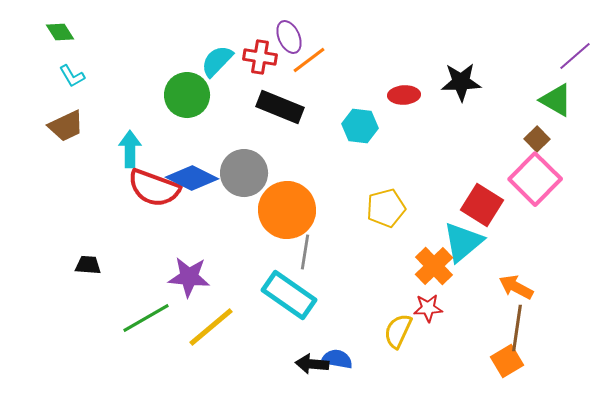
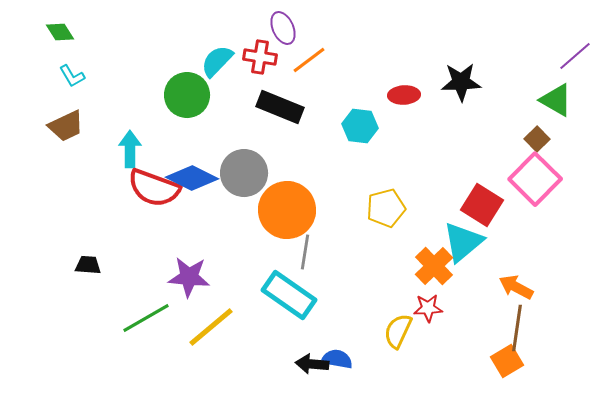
purple ellipse: moved 6 px left, 9 px up
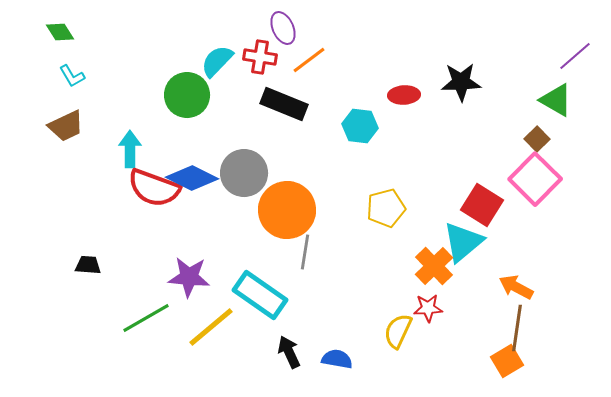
black rectangle: moved 4 px right, 3 px up
cyan rectangle: moved 29 px left
black arrow: moved 23 px left, 12 px up; rotated 60 degrees clockwise
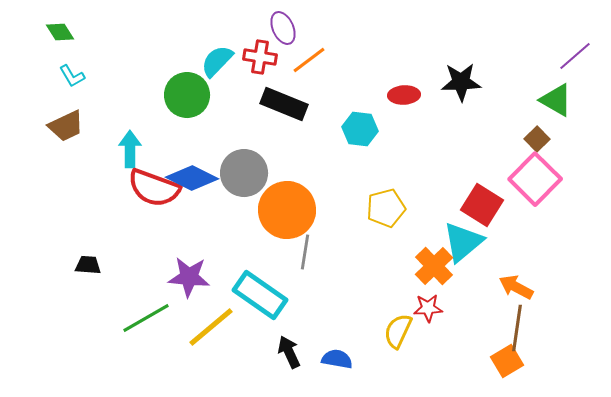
cyan hexagon: moved 3 px down
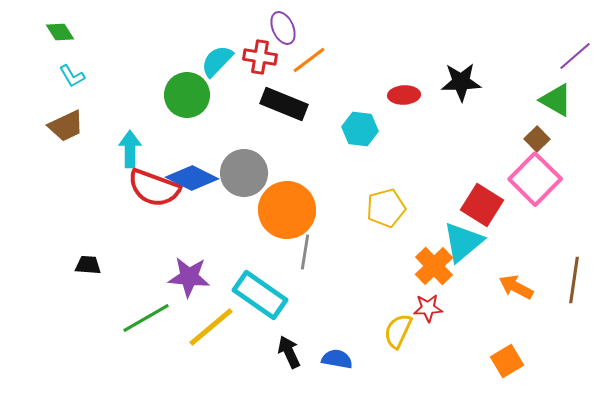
brown line: moved 57 px right, 48 px up
